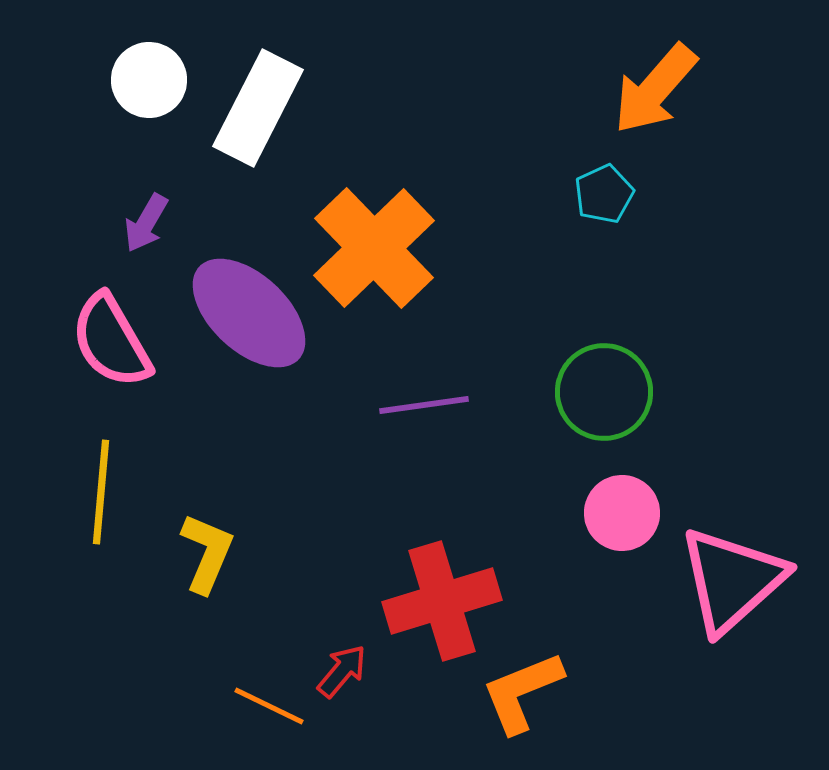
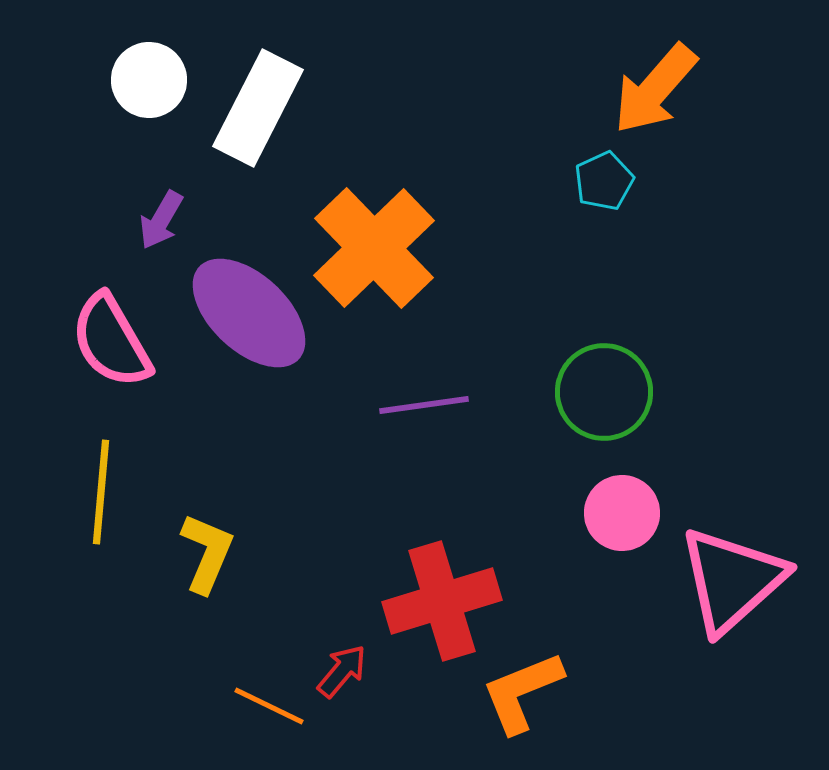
cyan pentagon: moved 13 px up
purple arrow: moved 15 px right, 3 px up
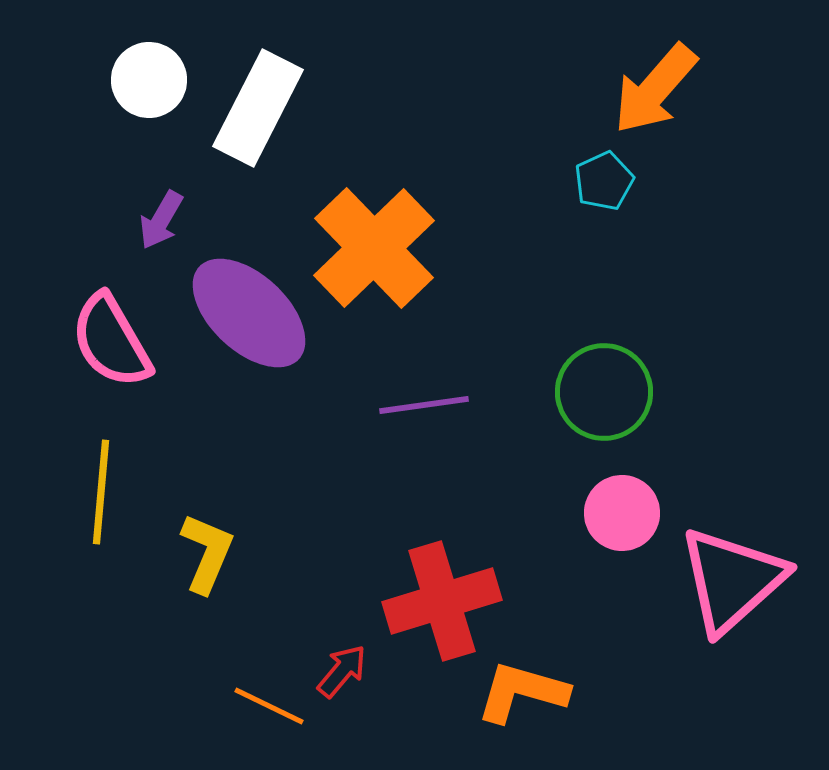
orange L-shape: rotated 38 degrees clockwise
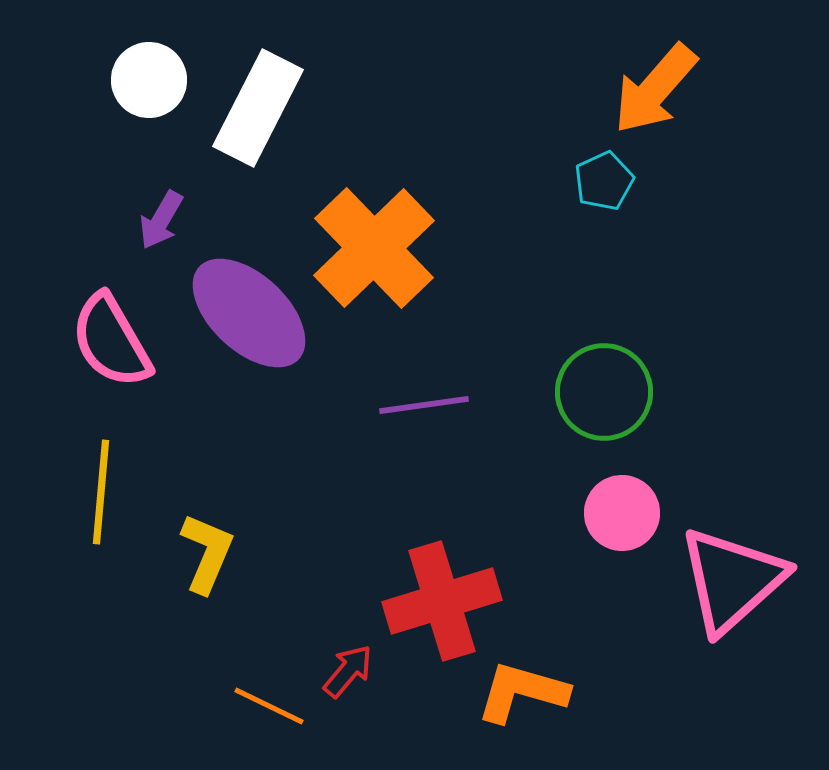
red arrow: moved 6 px right
